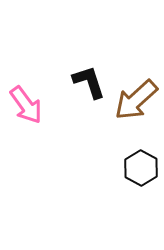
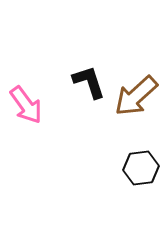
brown arrow: moved 4 px up
black hexagon: rotated 24 degrees clockwise
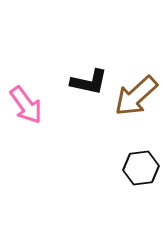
black L-shape: rotated 120 degrees clockwise
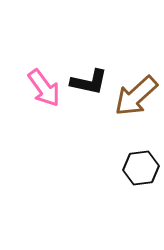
pink arrow: moved 18 px right, 17 px up
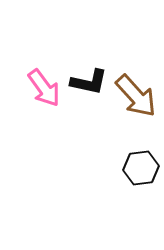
brown arrow: rotated 90 degrees counterclockwise
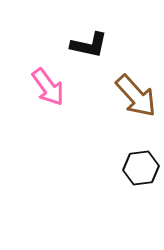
black L-shape: moved 37 px up
pink arrow: moved 4 px right, 1 px up
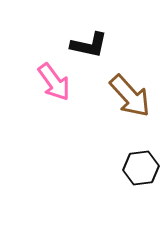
pink arrow: moved 6 px right, 5 px up
brown arrow: moved 6 px left
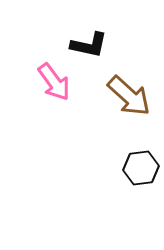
brown arrow: moved 1 px left; rotated 6 degrees counterclockwise
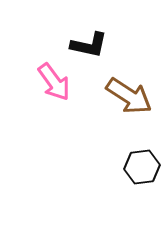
brown arrow: rotated 9 degrees counterclockwise
black hexagon: moved 1 px right, 1 px up
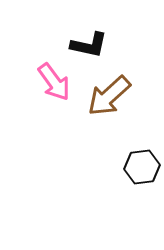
brown arrow: moved 20 px left; rotated 105 degrees clockwise
